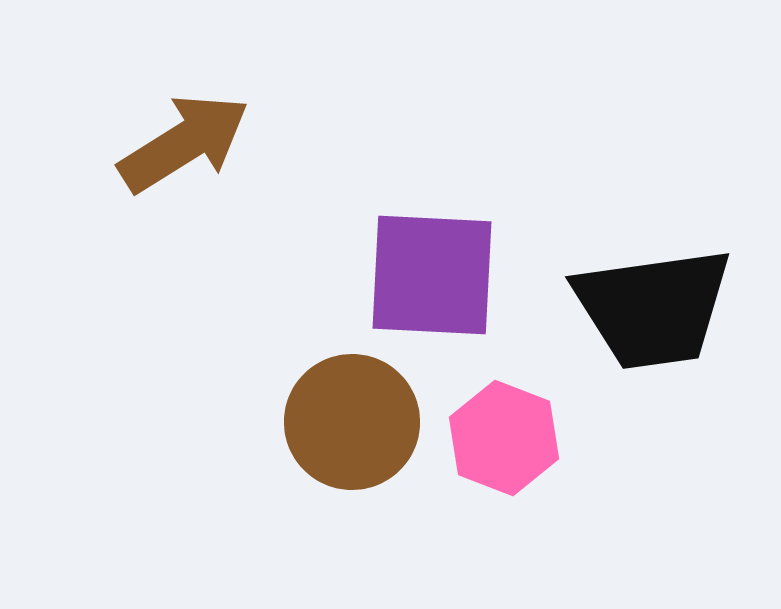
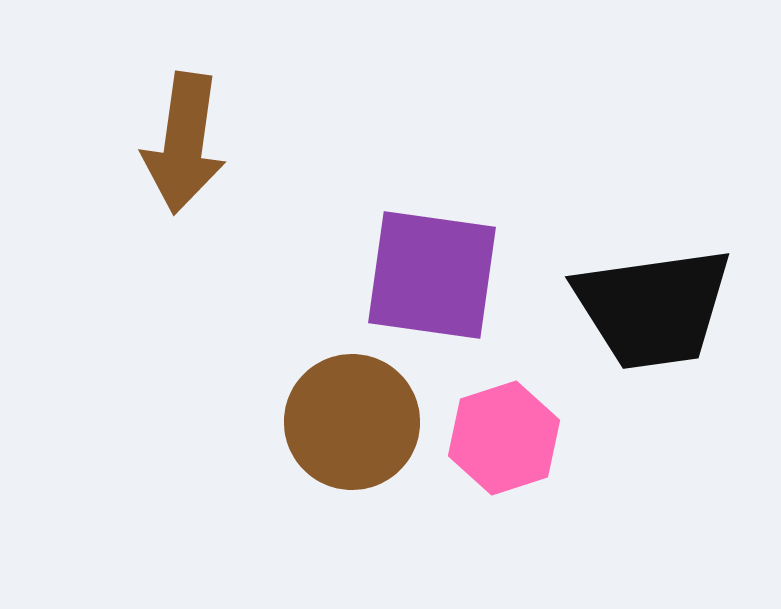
brown arrow: rotated 130 degrees clockwise
purple square: rotated 5 degrees clockwise
pink hexagon: rotated 21 degrees clockwise
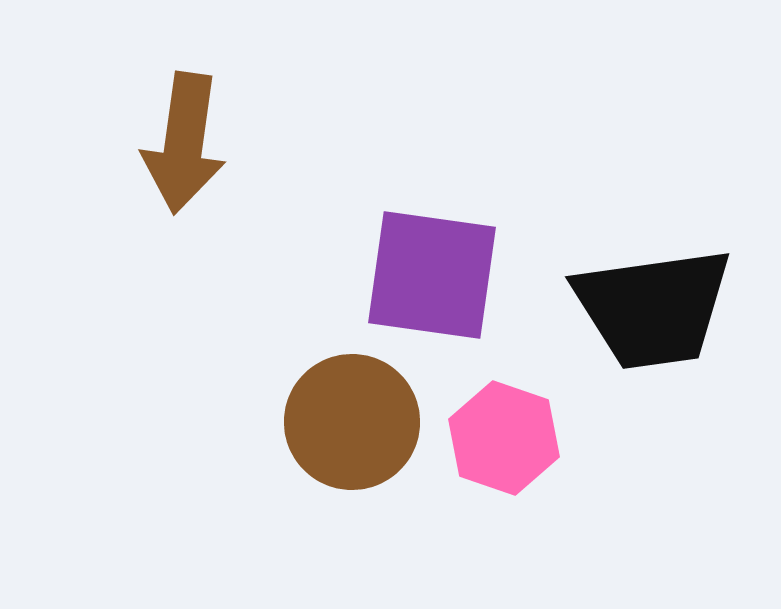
pink hexagon: rotated 23 degrees counterclockwise
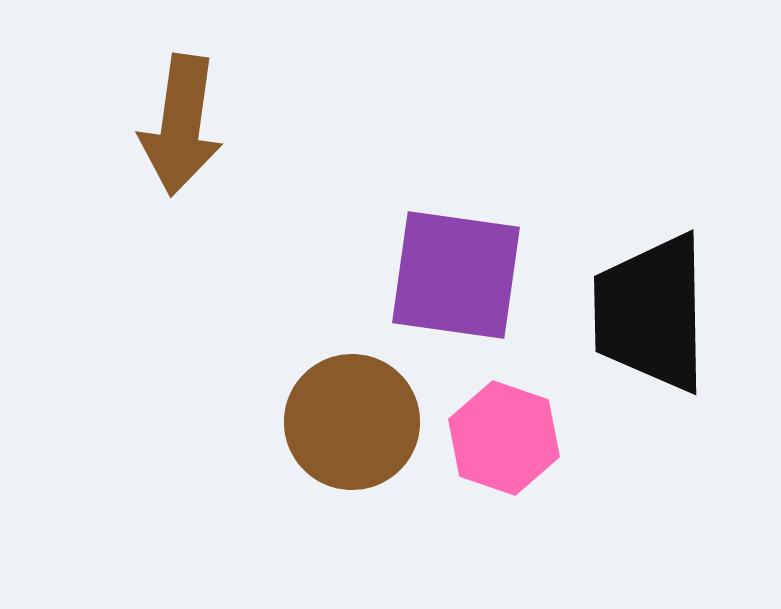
brown arrow: moved 3 px left, 18 px up
purple square: moved 24 px right
black trapezoid: moved 2 px left, 5 px down; rotated 97 degrees clockwise
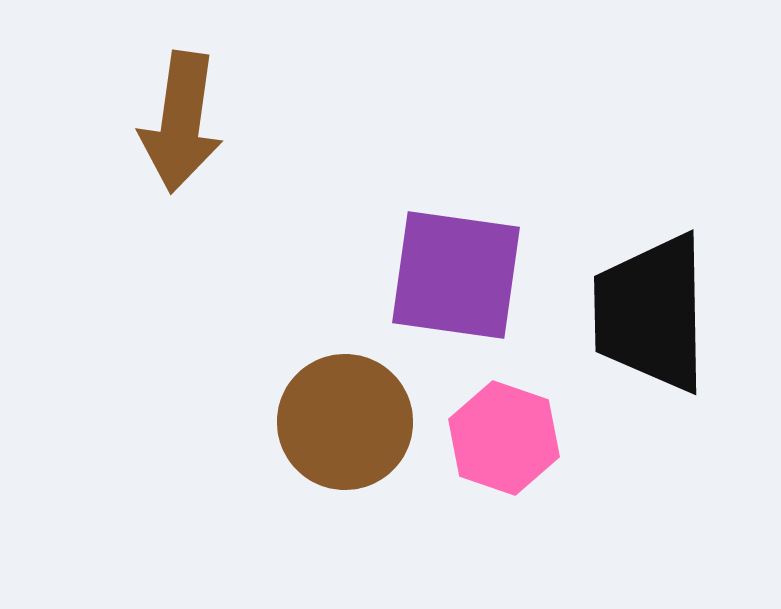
brown arrow: moved 3 px up
brown circle: moved 7 px left
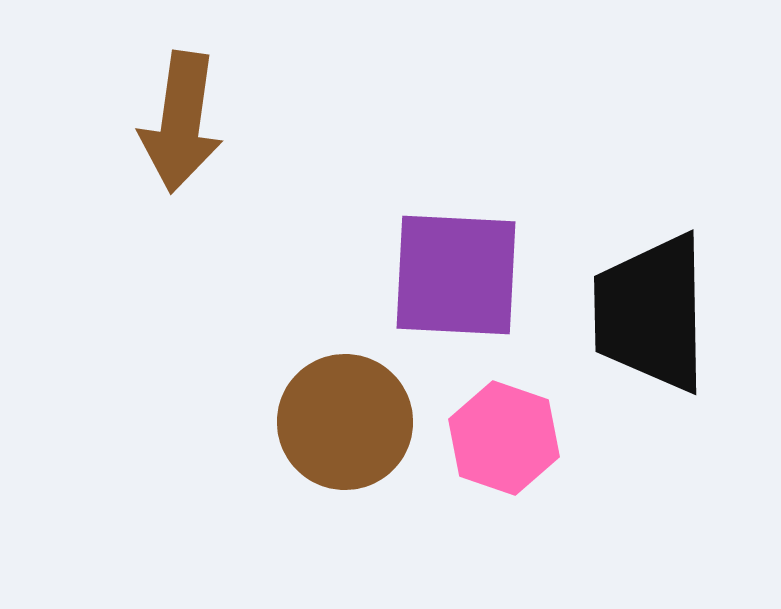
purple square: rotated 5 degrees counterclockwise
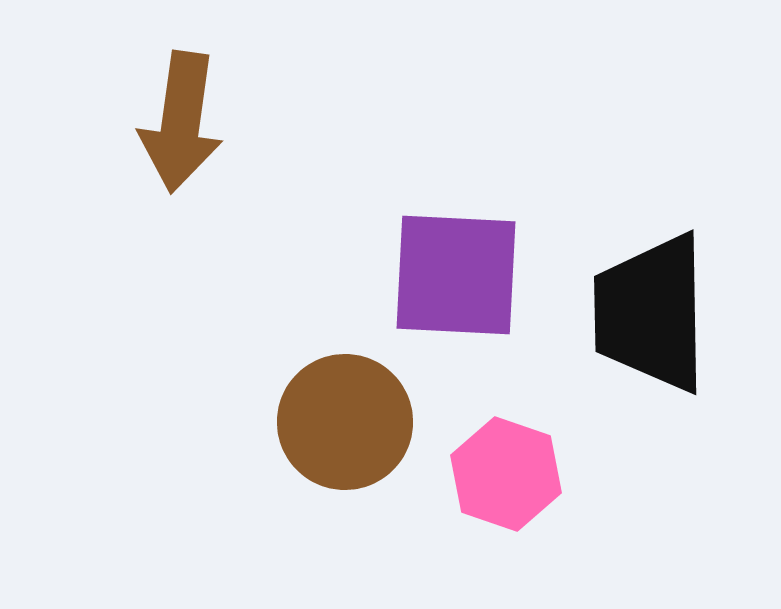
pink hexagon: moved 2 px right, 36 px down
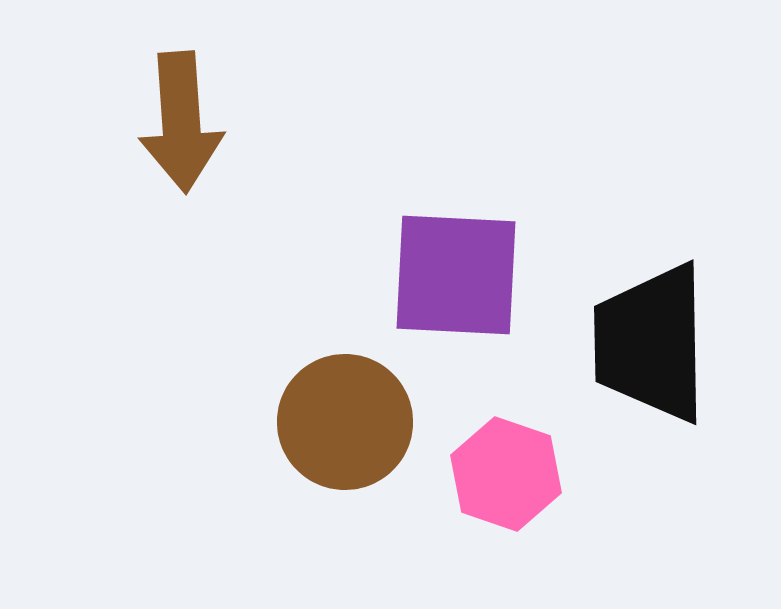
brown arrow: rotated 12 degrees counterclockwise
black trapezoid: moved 30 px down
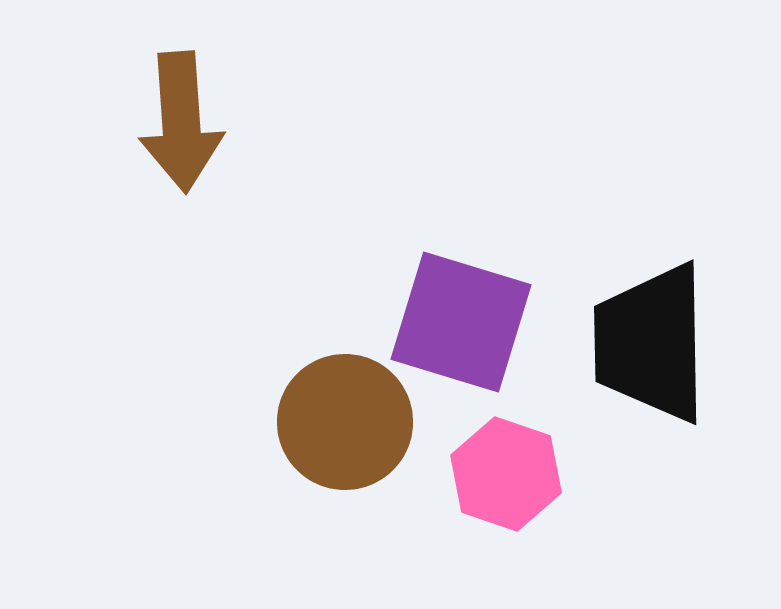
purple square: moved 5 px right, 47 px down; rotated 14 degrees clockwise
